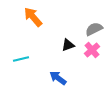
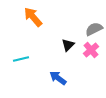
black triangle: rotated 24 degrees counterclockwise
pink cross: moved 1 px left
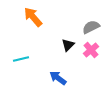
gray semicircle: moved 3 px left, 2 px up
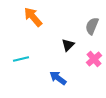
gray semicircle: moved 1 px right, 1 px up; rotated 42 degrees counterclockwise
pink cross: moved 3 px right, 9 px down
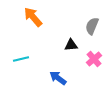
black triangle: moved 3 px right; rotated 40 degrees clockwise
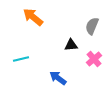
orange arrow: rotated 10 degrees counterclockwise
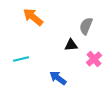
gray semicircle: moved 6 px left
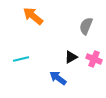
orange arrow: moved 1 px up
black triangle: moved 12 px down; rotated 24 degrees counterclockwise
pink cross: rotated 28 degrees counterclockwise
